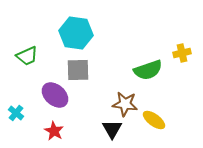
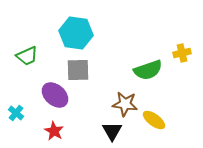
black triangle: moved 2 px down
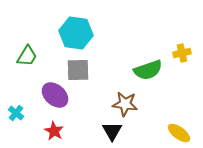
green trapezoid: rotated 35 degrees counterclockwise
yellow ellipse: moved 25 px right, 13 px down
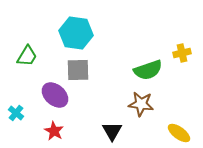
brown star: moved 16 px right
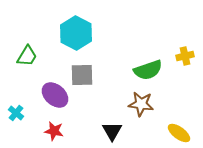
cyan hexagon: rotated 20 degrees clockwise
yellow cross: moved 3 px right, 3 px down
gray square: moved 4 px right, 5 px down
red star: rotated 18 degrees counterclockwise
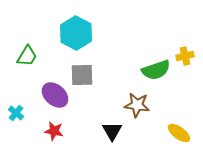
green semicircle: moved 8 px right
brown star: moved 4 px left, 1 px down
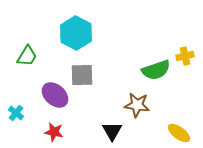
red star: moved 1 px down
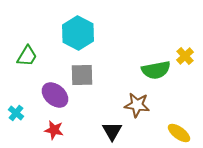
cyan hexagon: moved 2 px right
yellow cross: rotated 30 degrees counterclockwise
green semicircle: rotated 8 degrees clockwise
red star: moved 2 px up
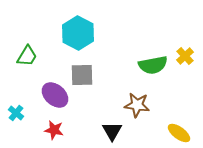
green semicircle: moved 3 px left, 5 px up
